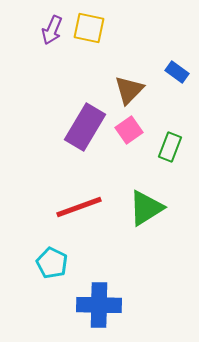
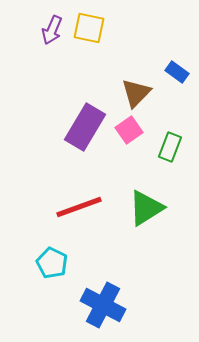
brown triangle: moved 7 px right, 3 px down
blue cross: moved 4 px right; rotated 27 degrees clockwise
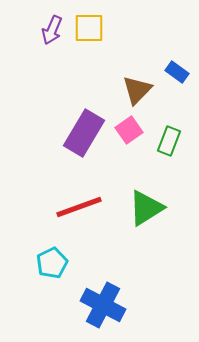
yellow square: rotated 12 degrees counterclockwise
brown triangle: moved 1 px right, 3 px up
purple rectangle: moved 1 px left, 6 px down
green rectangle: moved 1 px left, 6 px up
cyan pentagon: rotated 20 degrees clockwise
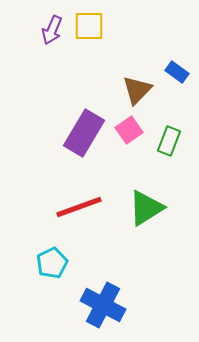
yellow square: moved 2 px up
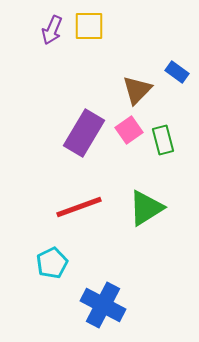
green rectangle: moved 6 px left, 1 px up; rotated 36 degrees counterclockwise
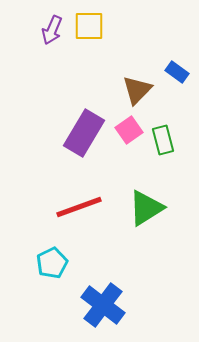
blue cross: rotated 9 degrees clockwise
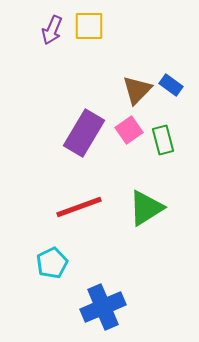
blue rectangle: moved 6 px left, 13 px down
blue cross: moved 2 px down; rotated 30 degrees clockwise
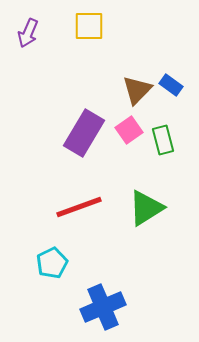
purple arrow: moved 24 px left, 3 px down
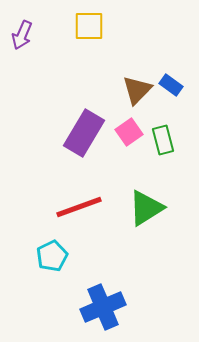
purple arrow: moved 6 px left, 2 px down
pink square: moved 2 px down
cyan pentagon: moved 7 px up
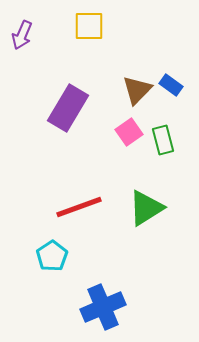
purple rectangle: moved 16 px left, 25 px up
cyan pentagon: rotated 8 degrees counterclockwise
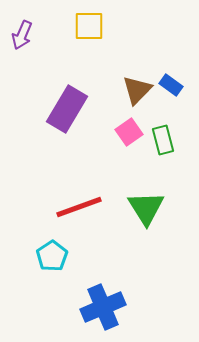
purple rectangle: moved 1 px left, 1 px down
green triangle: rotated 30 degrees counterclockwise
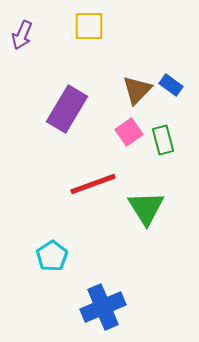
red line: moved 14 px right, 23 px up
